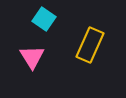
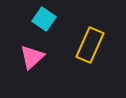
pink triangle: rotated 20 degrees clockwise
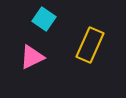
pink triangle: rotated 16 degrees clockwise
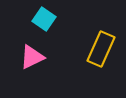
yellow rectangle: moved 11 px right, 4 px down
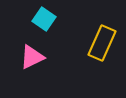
yellow rectangle: moved 1 px right, 6 px up
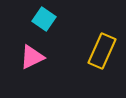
yellow rectangle: moved 8 px down
